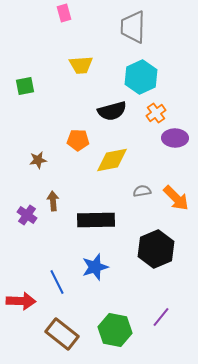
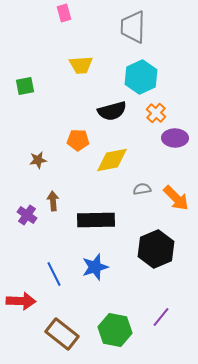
orange cross: rotated 12 degrees counterclockwise
gray semicircle: moved 2 px up
blue line: moved 3 px left, 8 px up
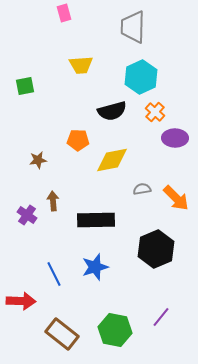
orange cross: moved 1 px left, 1 px up
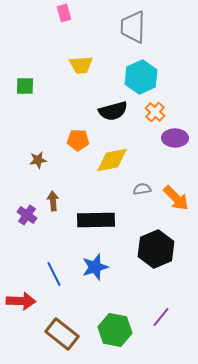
green square: rotated 12 degrees clockwise
black semicircle: moved 1 px right
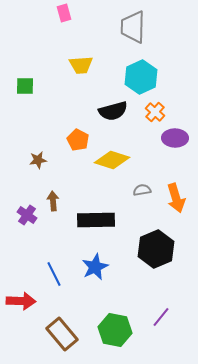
orange pentagon: rotated 25 degrees clockwise
yellow diamond: rotated 28 degrees clockwise
gray semicircle: moved 1 px down
orange arrow: rotated 28 degrees clockwise
blue star: rotated 8 degrees counterclockwise
brown rectangle: rotated 12 degrees clockwise
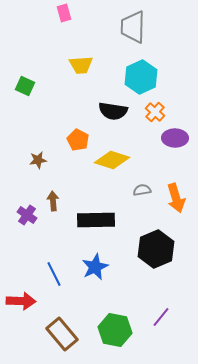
green square: rotated 24 degrees clockwise
black semicircle: rotated 24 degrees clockwise
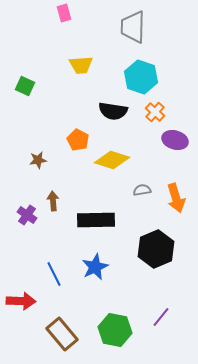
cyan hexagon: rotated 16 degrees counterclockwise
purple ellipse: moved 2 px down; rotated 15 degrees clockwise
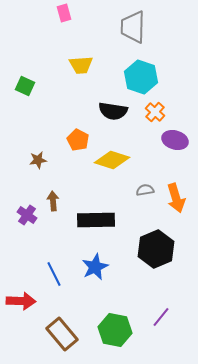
gray semicircle: moved 3 px right
